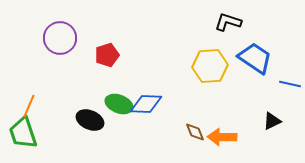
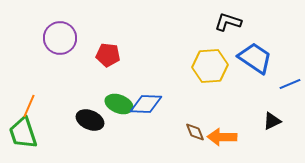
red pentagon: moved 1 px right; rotated 25 degrees clockwise
blue line: rotated 35 degrees counterclockwise
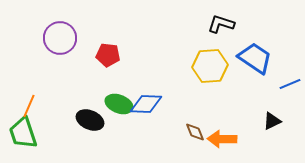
black L-shape: moved 7 px left, 2 px down
orange arrow: moved 2 px down
